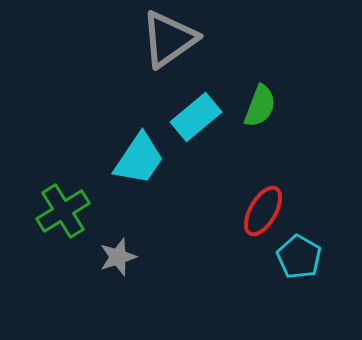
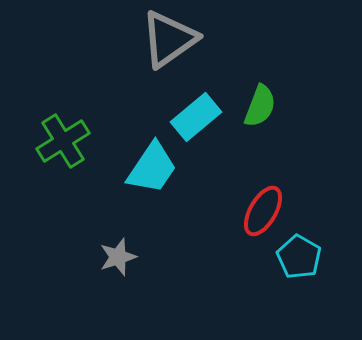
cyan trapezoid: moved 13 px right, 9 px down
green cross: moved 70 px up
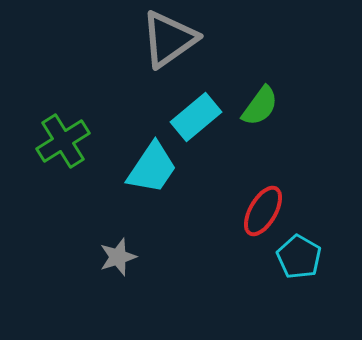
green semicircle: rotated 15 degrees clockwise
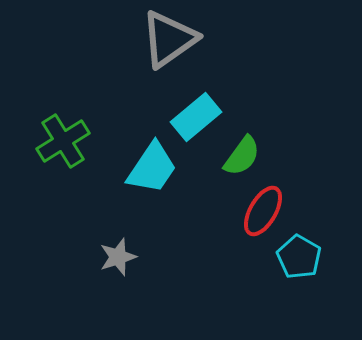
green semicircle: moved 18 px left, 50 px down
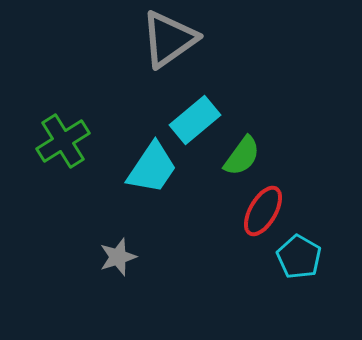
cyan rectangle: moved 1 px left, 3 px down
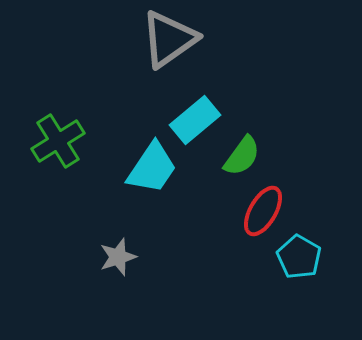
green cross: moved 5 px left
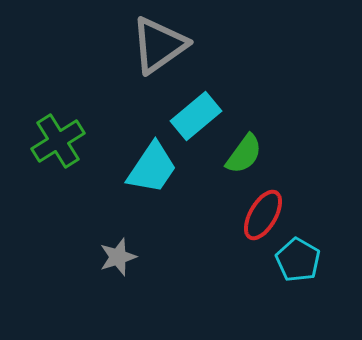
gray triangle: moved 10 px left, 6 px down
cyan rectangle: moved 1 px right, 4 px up
green semicircle: moved 2 px right, 2 px up
red ellipse: moved 4 px down
cyan pentagon: moved 1 px left, 3 px down
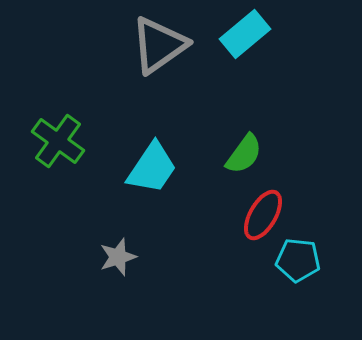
cyan rectangle: moved 49 px right, 82 px up
green cross: rotated 22 degrees counterclockwise
cyan pentagon: rotated 24 degrees counterclockwise
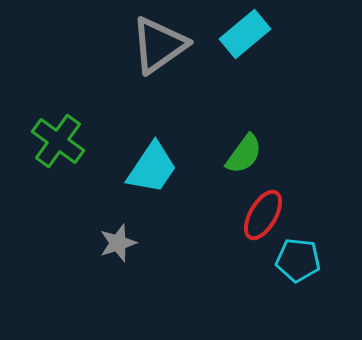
gray star: moved 14 px up
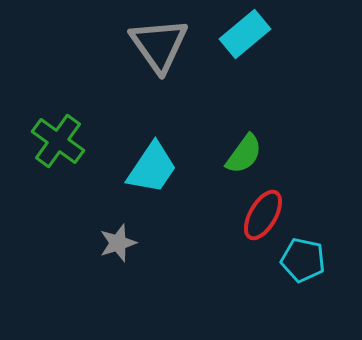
gray triangle: rotated 30 degrees counterclockwise
cyan pentagon: moved 5 px right; rotated 6 degrees clockwise
